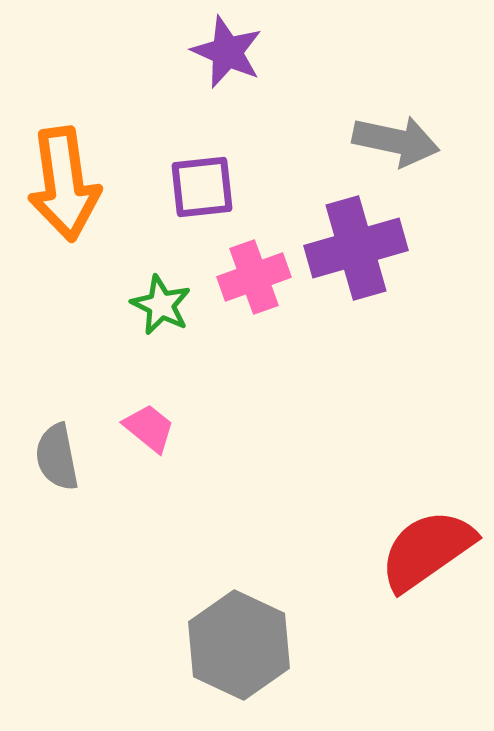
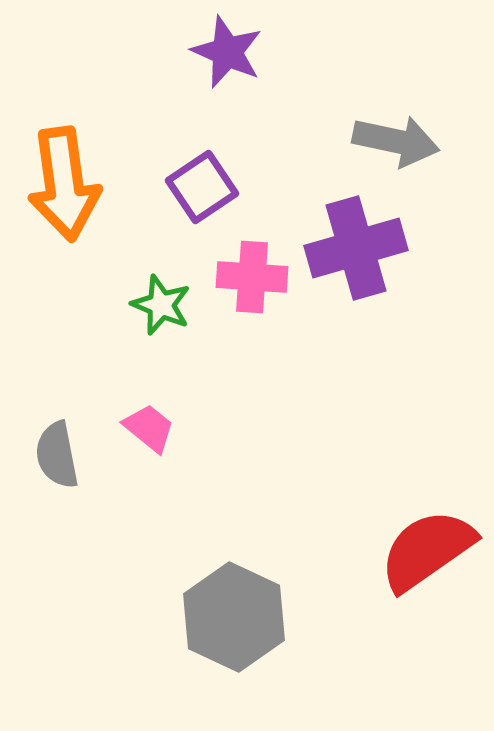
purple square: rotated 28 degrees counterclockwise
pink cross: moved 2 px left; rotated 24 degrees clockwise
green star: rotated 4 degrees counterclockwise
gray semicircle: moved 2 px up
gray hexagon: moved 5 px left, 28 px up
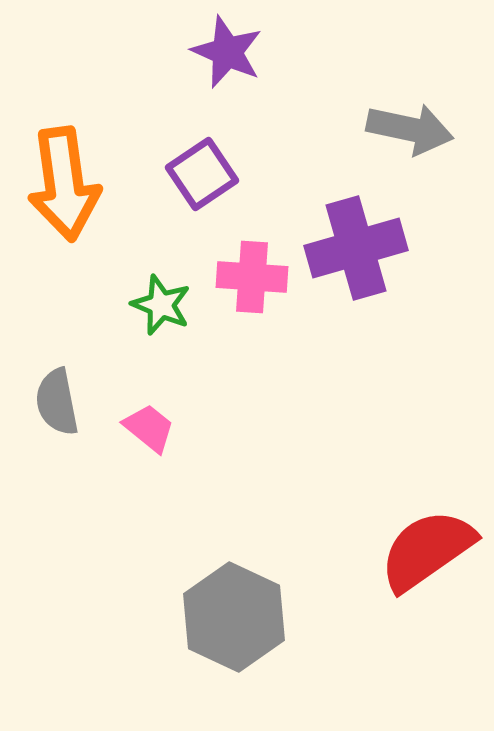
gray arrow: moved 14 px right, 12 px up
purple square: moved 13 px up
gray semicircle: moved 53 px up
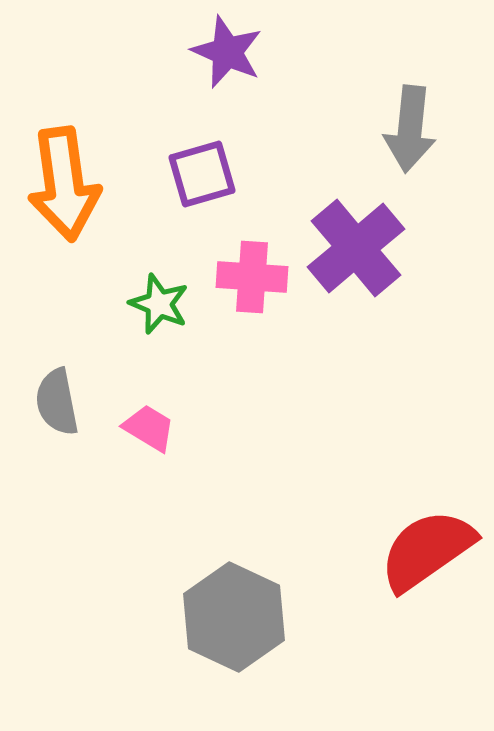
gray arrow: rotated 84 degrees clockwise
purple square: rotated 18 degrees clockwise
purple cross: rotated 24 degrees counterclockwise
green star: moved 2 px left, 1 px up
pink trapezoid: rotated 8 degrees counterclockwise
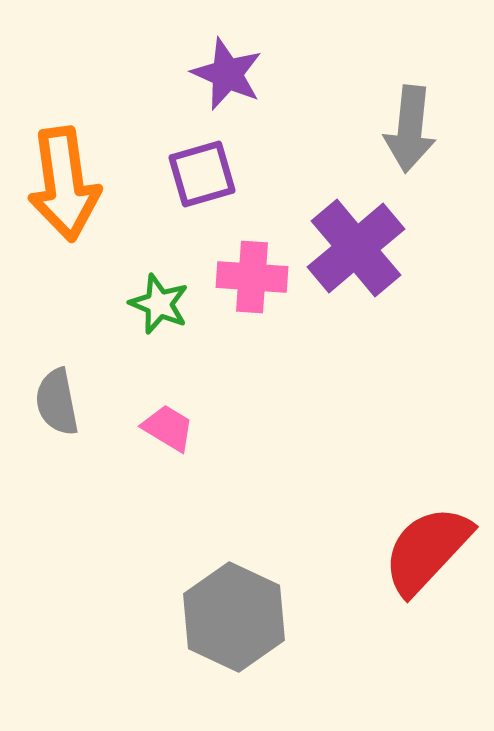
purple star: moved 22 px down
pink trapezoid: moved 19 px right
red semicircle: rotated 12 degrees counterclockwise
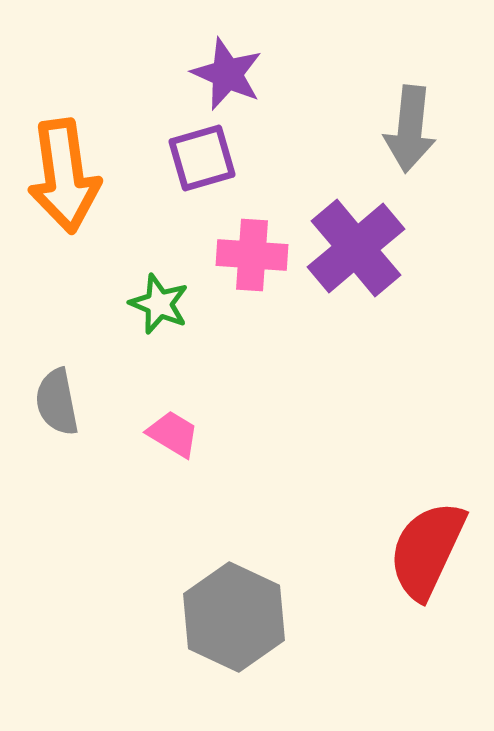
purple square: moved 16 px up
orange arrow: moved 8 px up
pink cross: moved 22 px up
pink trapezoid: moved 5 px right, 6 px down
red semicircle: rotated 18 degrees counterclockwise
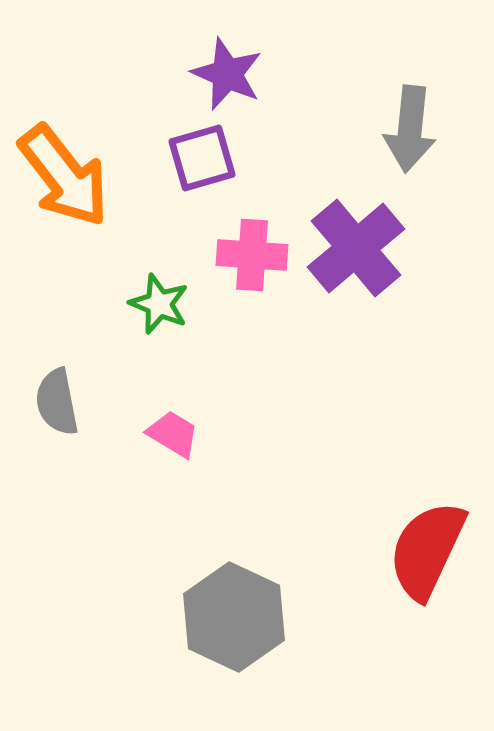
orange arrow: rotated 30 degrees counterclockwise
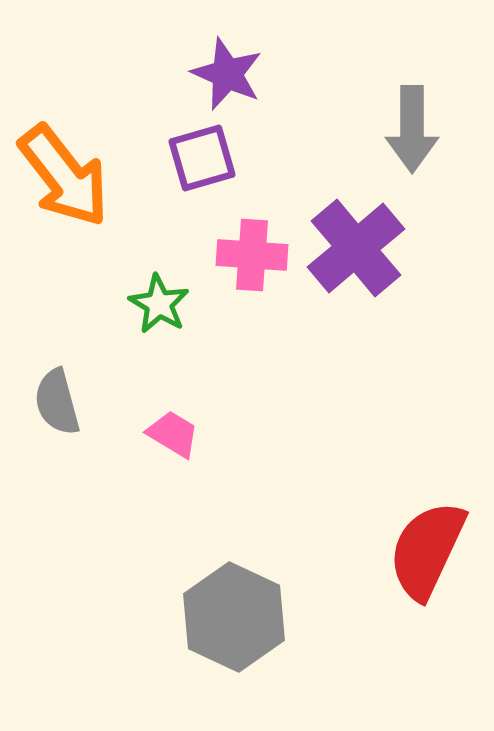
gray arrow: moved 2 px right; rotated 6 degrees counterclockwise
green star: rotated 8 degrees clockwise
gray semicircle: rotated 4 degrees counterclockwise
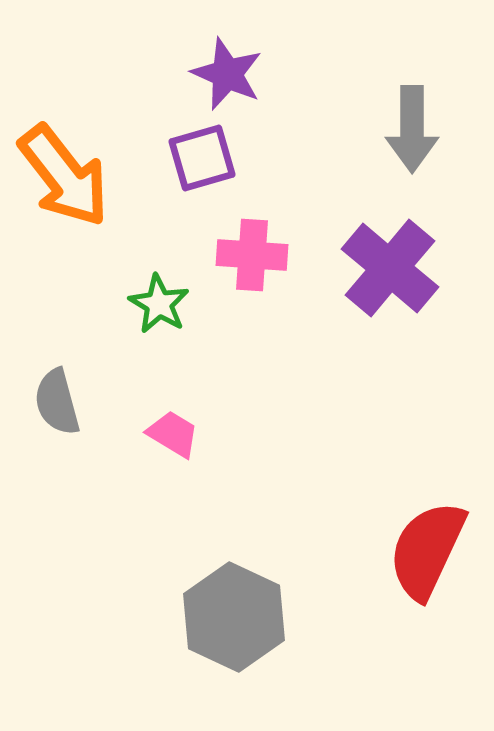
purple cross: moved 34 px right, 20 px down; rotated 10 degrees counterclockwise
